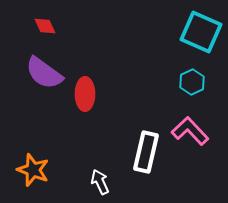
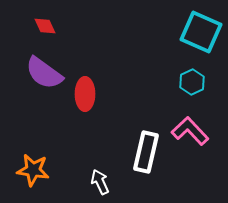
orange star: rotated 12 degrees counterclockwise
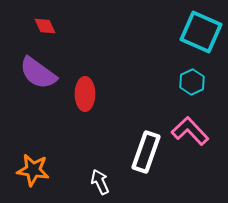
purple semicircle: moved 6 px left
white rectangle: rotated 6 degrees clockwise
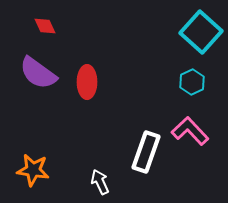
cyan square: rotated 18 degrees clockwise
red ellipse: moved 2 px right, 12 px up
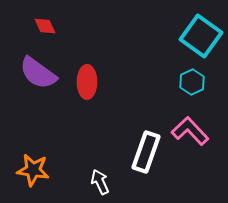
cyan square: moved 4 px down; rotated 6 degrees counterclockwise
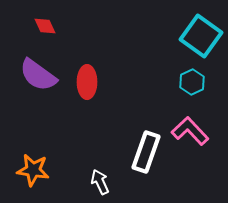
purple semicircle: moved 2 px down
